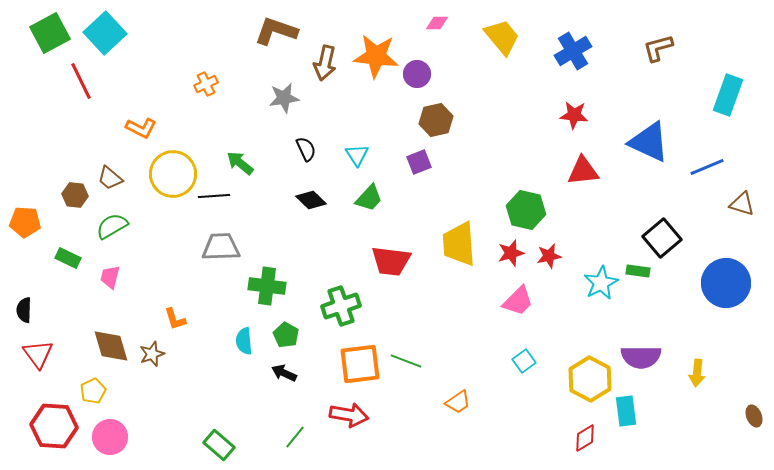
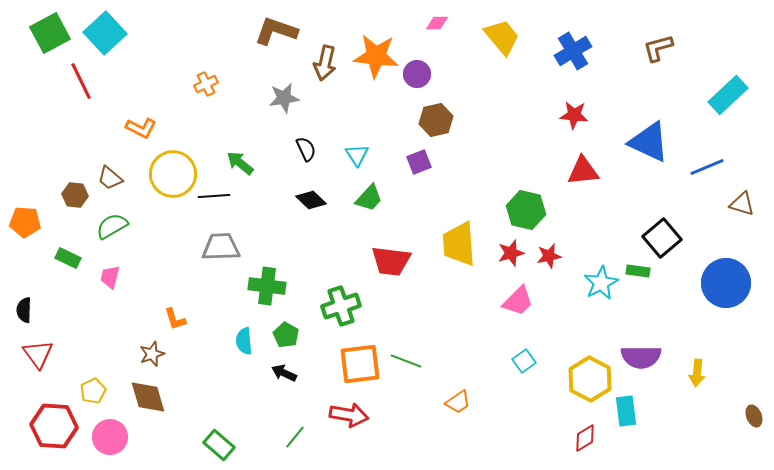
cyan rectangle at (728, 95): rotated 27 degrees clockwise
brown diamond at (111, 346): moved 37 px right, 51 px down
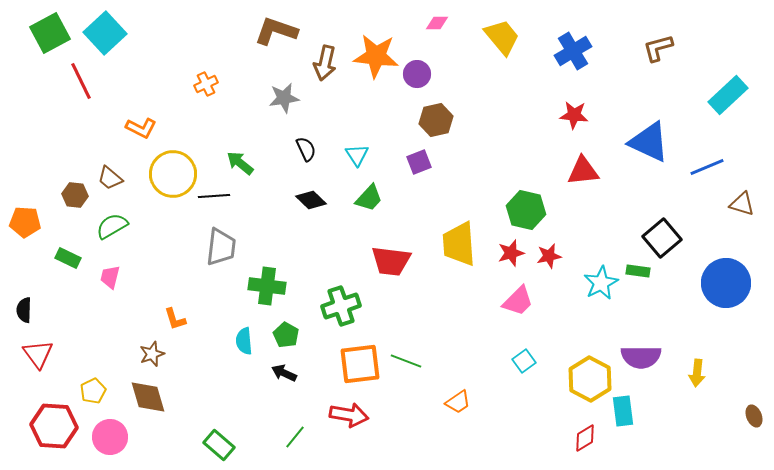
gray trapezoid at (221, 247): rotated 99 degrees clockwise
cyan rectangle at (626, 411): moved 3 px left
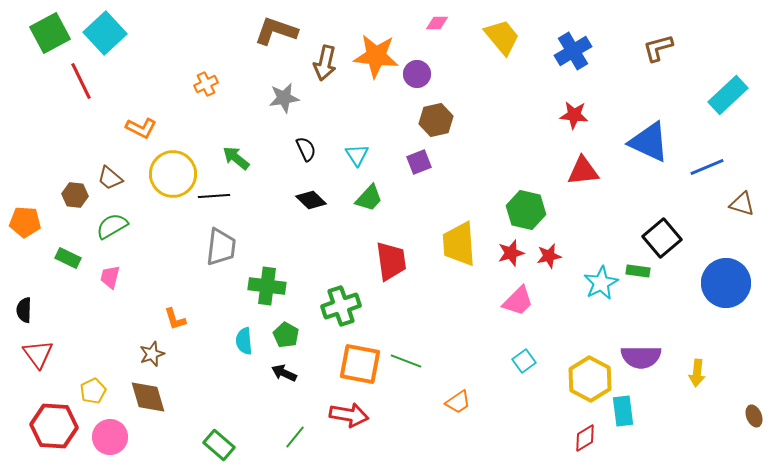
green arrow at (240, 163): moved 4 px left, 5 px up
red trapezoid at (391, 261): rotated 105 degrees counterclockwise
orange square at (360, 364): rotated 18 degrees clockwise
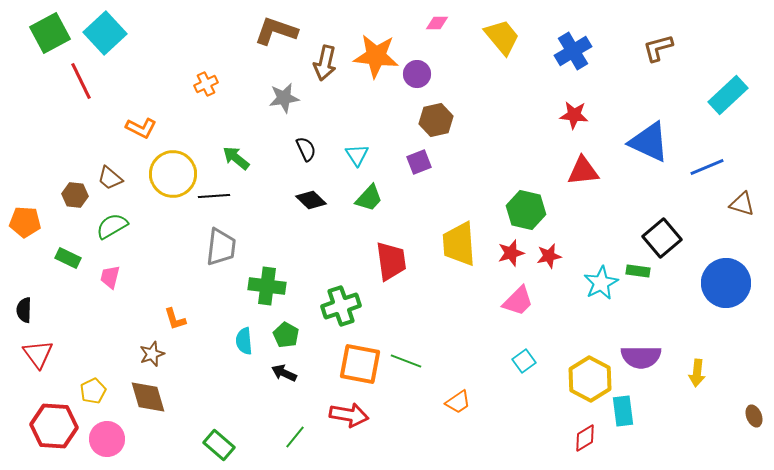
pink circle at (110, 437): moved 3 px left, 2 px down
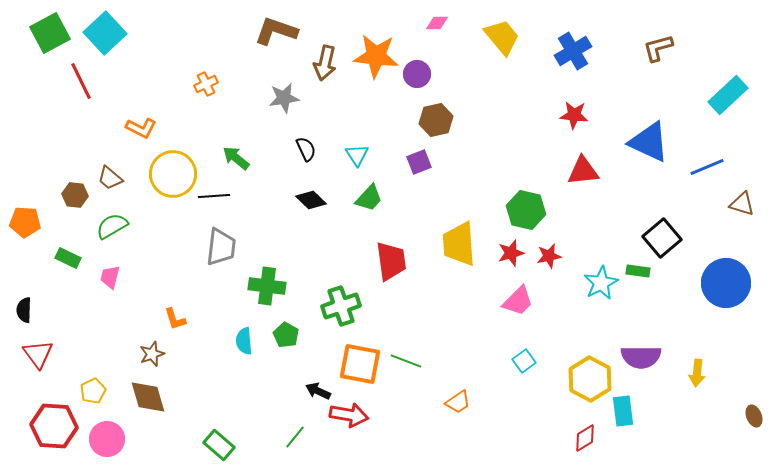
black arrow at (284, 373): moved 34 px right, 18 px down
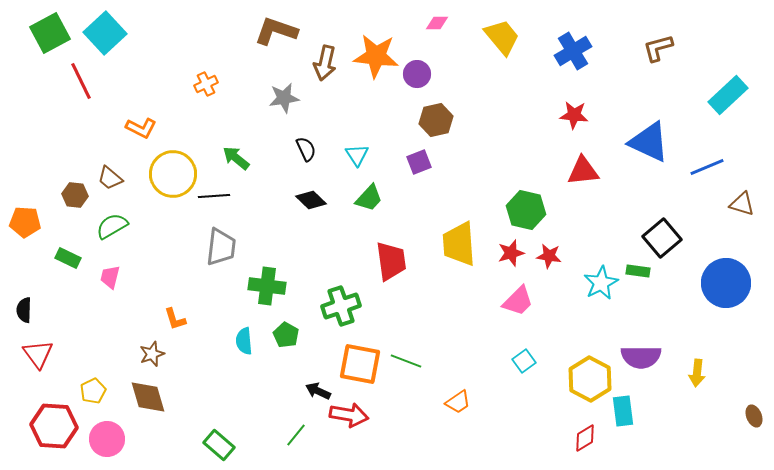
red star at (549, 256): rotated 20 degrees clockwise
green line at (295, 437): moved 1 px right, 2 px up
